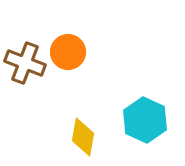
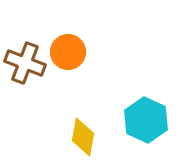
cyan hexagon: moved 1 px right
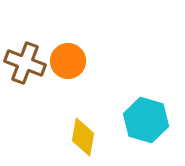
orange circle: moved 9 px down
cyan hexagon: rotated 9 degrees counterclockwise
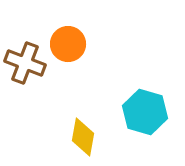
orange circle: moved 17 px up
cyan hexagon: moved 1 px left, 8 px up
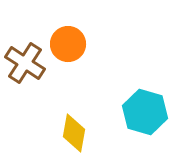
brown cross: rotated 12 degrees clockwise
yellow diamond: moved 9 px left, 4 px up
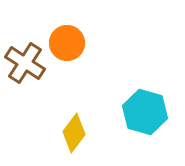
orange circle: moved 1 px left, 1 px up
yellow diamond: rotated 27 degrees clockwise
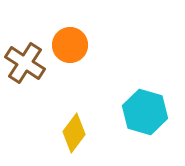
orange circle: moved 3 px right, 2 px down
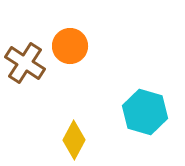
orange circle: moved 1 px down
yellow diamond: moved 7 px down; rotated 9 degrees counterclockwise
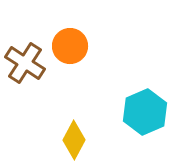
cyan hexagon: rotated 21 degrees clockwise
